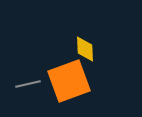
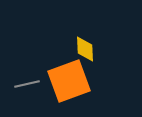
gray line: moved 1 px left
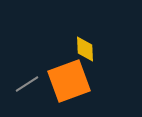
gray line: rotated 20 degrees counterclockwise
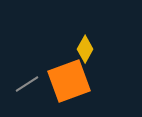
yellow diamond: rotated 32 degrees clockwise
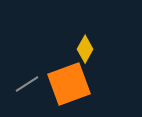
orange square: moved 3 px down
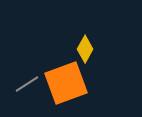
orange square: moved 3 px left, 1 px up
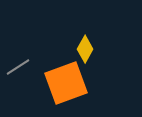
gray line: moved 9 px left, 17 px up
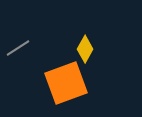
gray line: moved 19 px up
